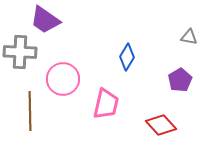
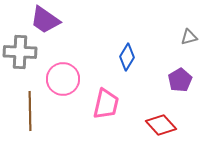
gray triangle: rotated 24 degrees counterclockwise
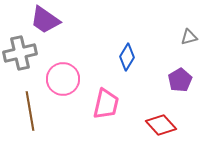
gray cross: moved 1 px down; rotated 16 degrees counterclockwise
brown line: rotated 9 degrees counterclockwise
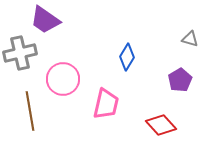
gray triangle: moved 1 px right, 2 px down; rotated 30 degrees clockwise
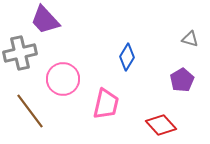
purple trapezoid: rotated 12 degrees clockwise
purple pentagon: moved 2 px right
brown line: rotated 27 degrees counterclockwise
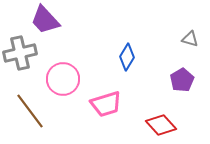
pink trapezoid: rotated 60 degrees clockwise
